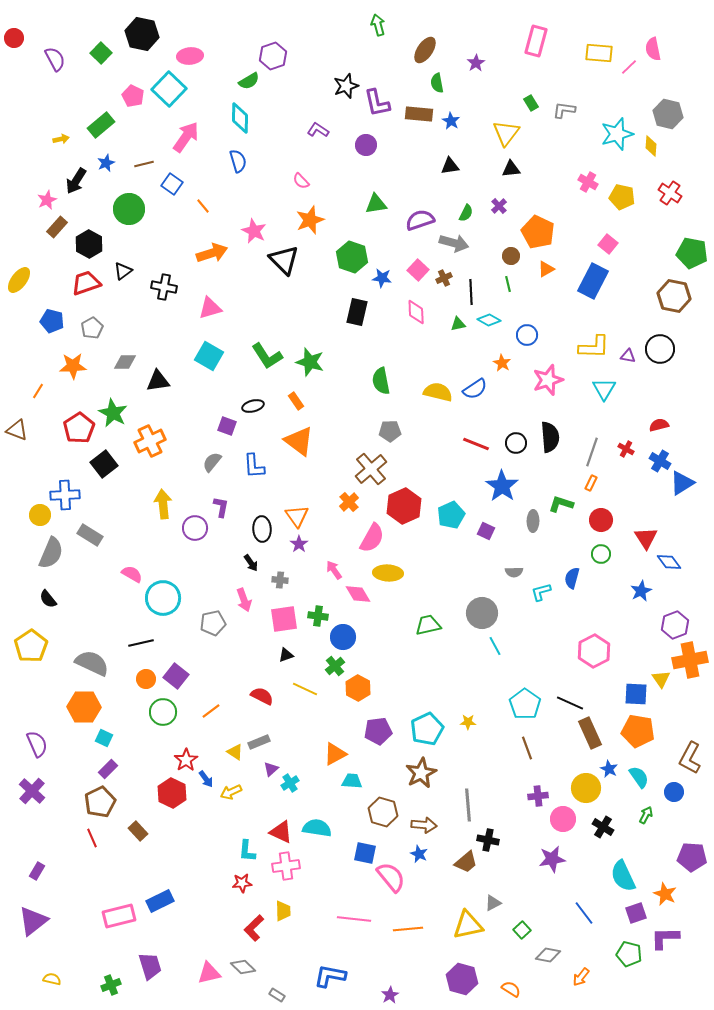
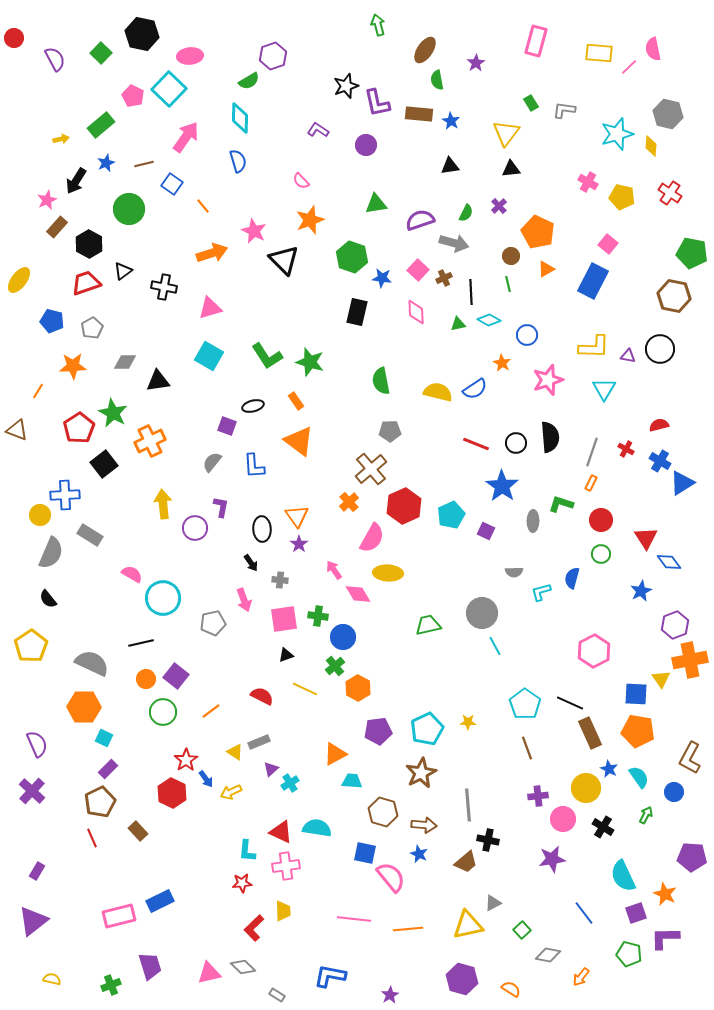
green semicircle at (437, 83): moved 3 px up
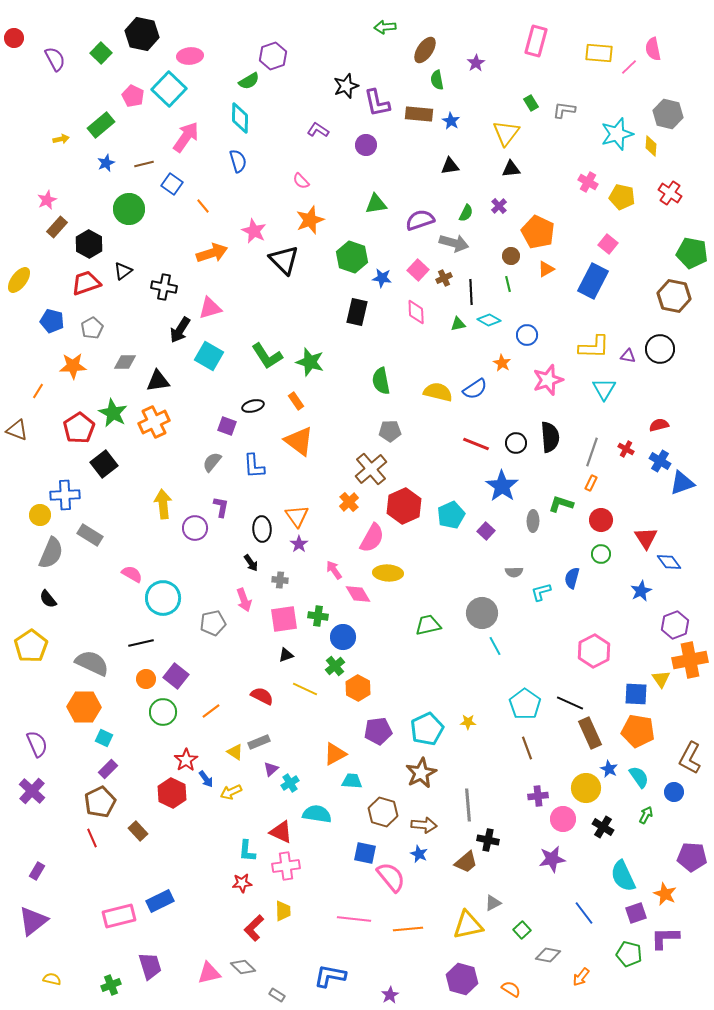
green arrow at (378, 25): moved 7 px right, 2 px down; rotated 80 degrees counterclockwise
black arrow at (76, 181): moved 104 px right, 149 px down
orange cross at (150, 441): moved 4 px right, 19 px up
blue triangle at (682, 483): rotated 12 degrees clockwise
purple square at (486, 531): rotated 18 degrees clockwise
cyan semicircle at (317, 828): moved 14 px up
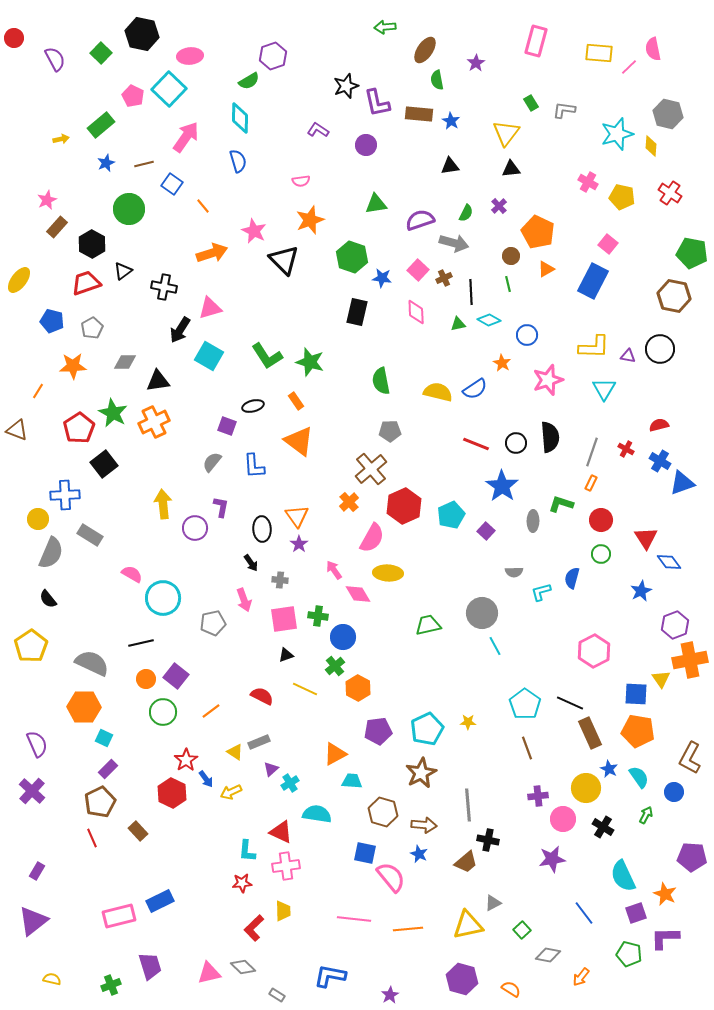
pink semicircle at (301, 181): rotated 54 degrees counterclockwise
black hexagon at (89, 244): moved 3 px right
yellow circle at (40, 515): moved 2 px left, 4 px down
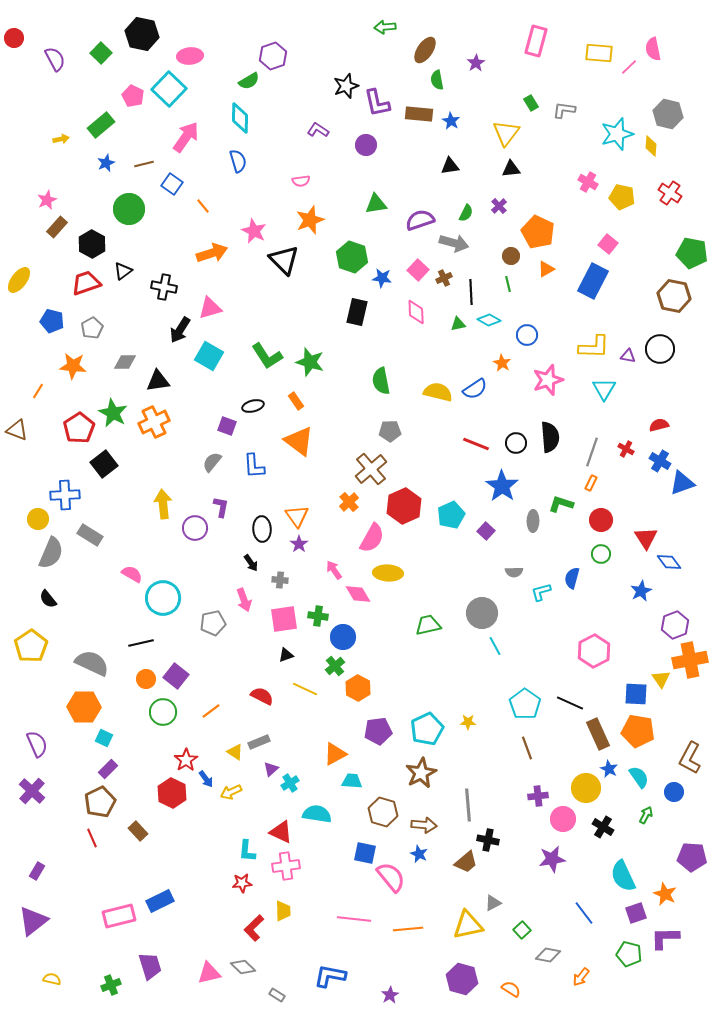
orange star at (73, 366): rotated 8 degrees clockwise
brown rectangle at (590, 733): moved 8 px right, 1 px down
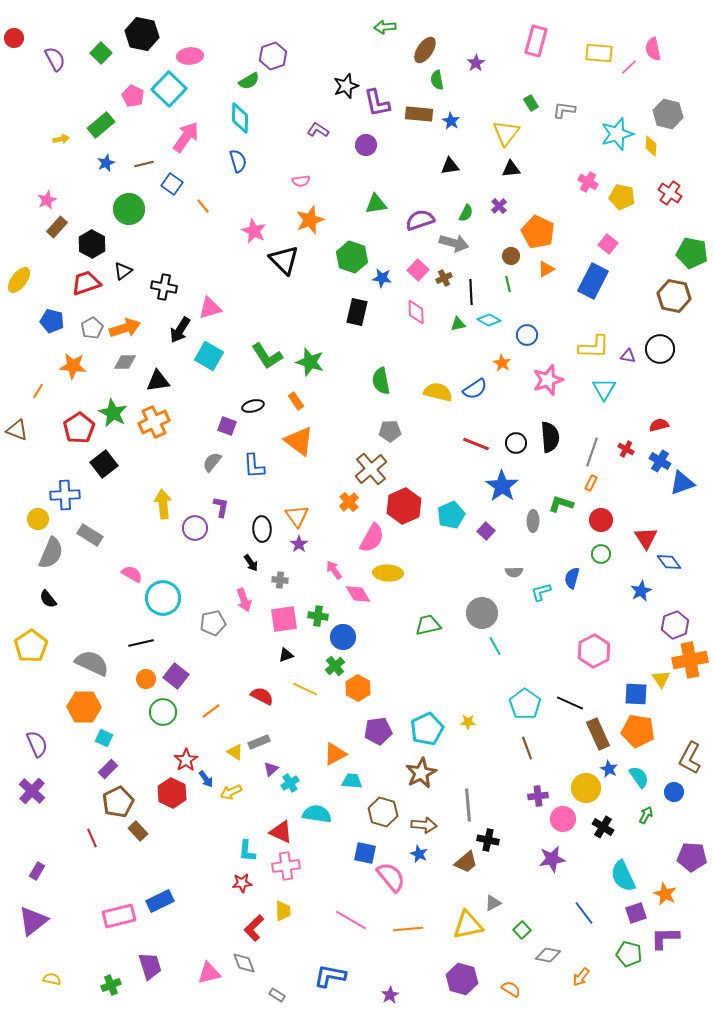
orange arrow at (212, 253): moved 87 px left, 75 px down
brown pentagon at (100, 802): moved 18 px right
pink line at (354, 919): moved 3 px left, 1 px down; rotated 24 degrees clockwise
gray diamond at (243, 967): moved 1 px right, 4 px up; rotated 25 degrees clockwise
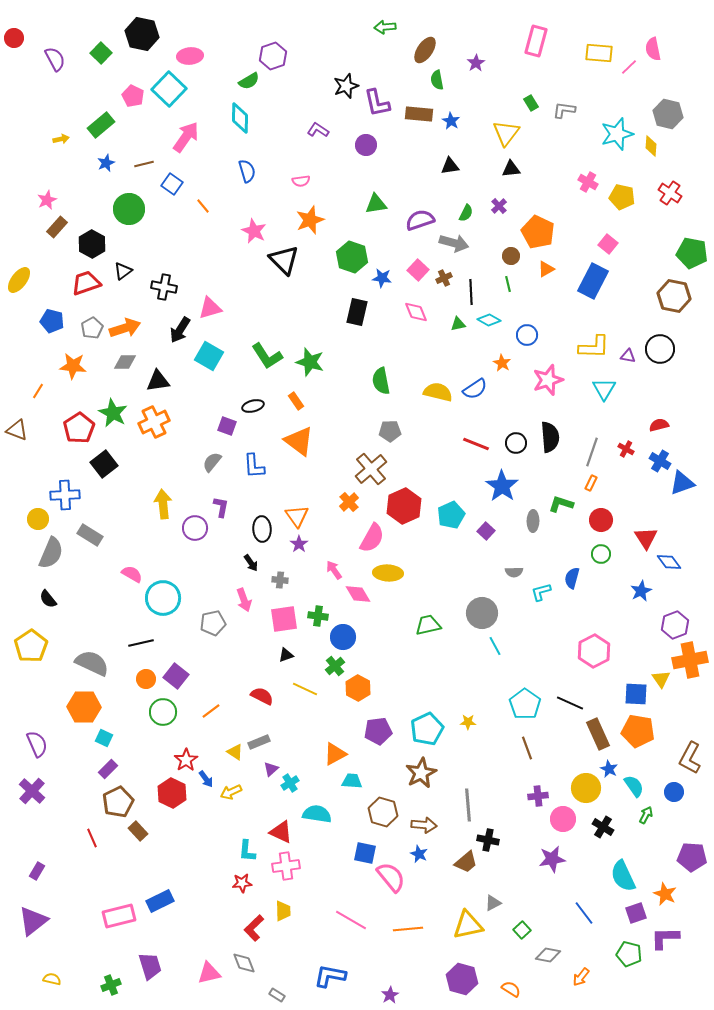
blue semicircle at (238, 161): moved 9 px right, 10 px down
pink diamond at (416, 312): rotated 20 degrees counterclockwise
cyan semicircle at (639, 777): moved 5 px left, 9 px down
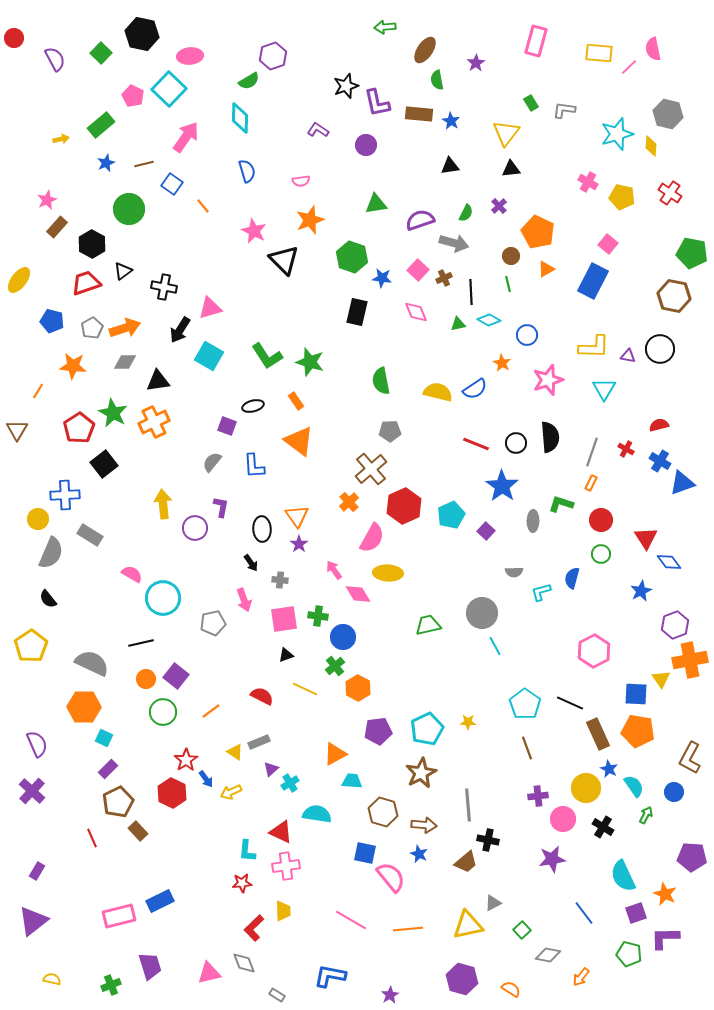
brown triangle at (17, 430): rotated 40 degrees clockwise
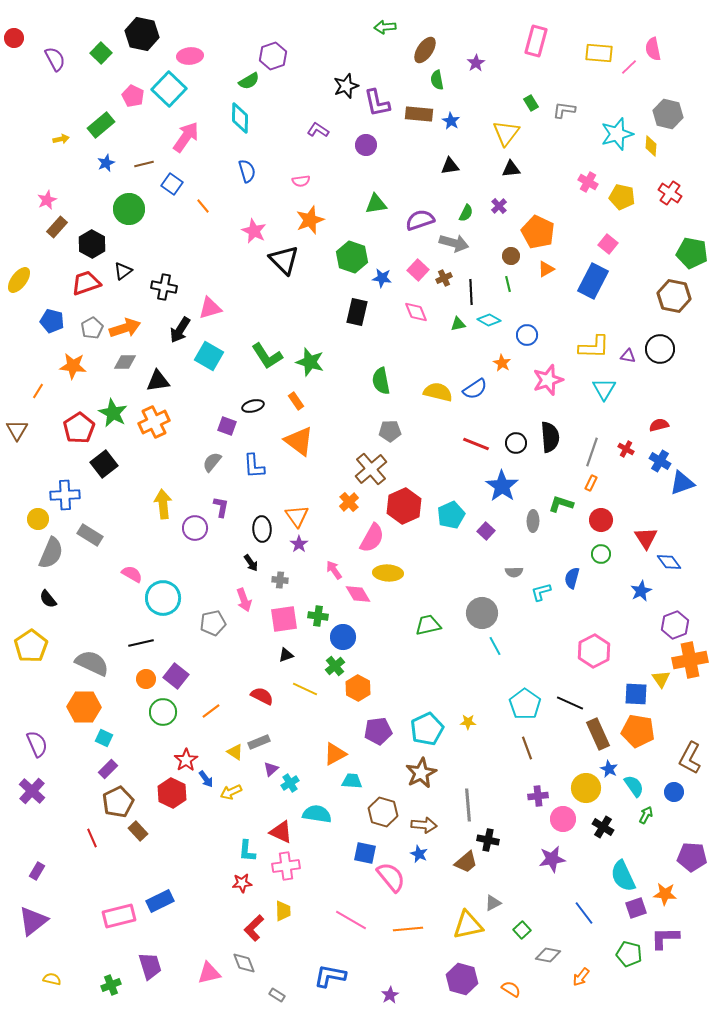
orange star at (665, 894): rotated 20 degrees counterclockwise
purple square at (636, 913): moved 5 px up
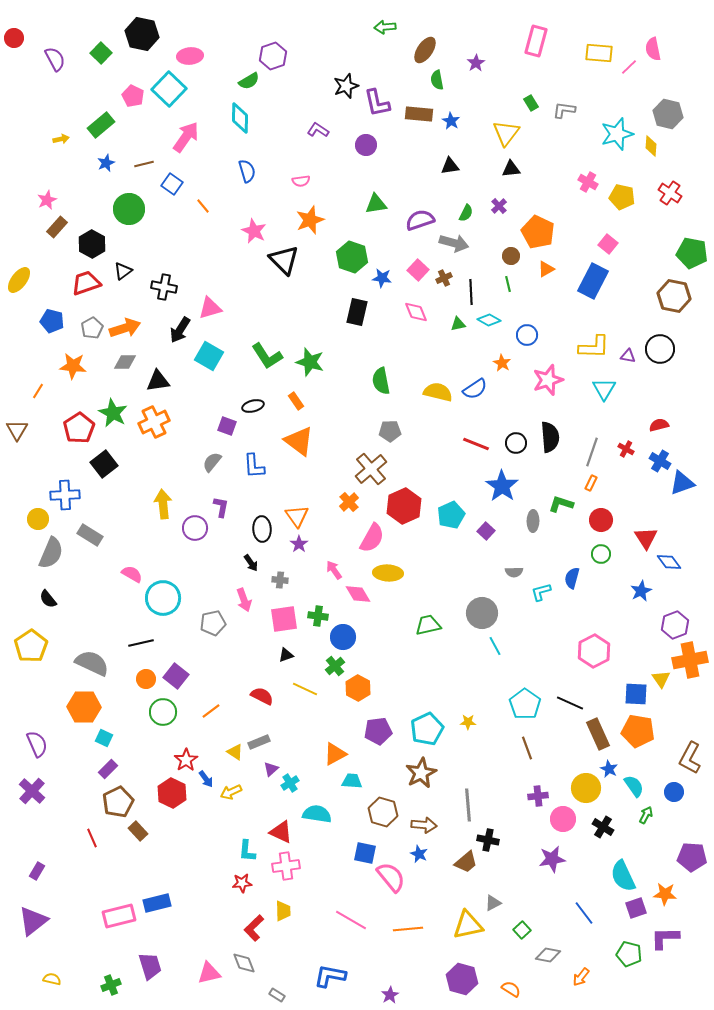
blue rectangle at (160, 901): moved 3 px left, 2 px down; rotated 12 degrees clockwise
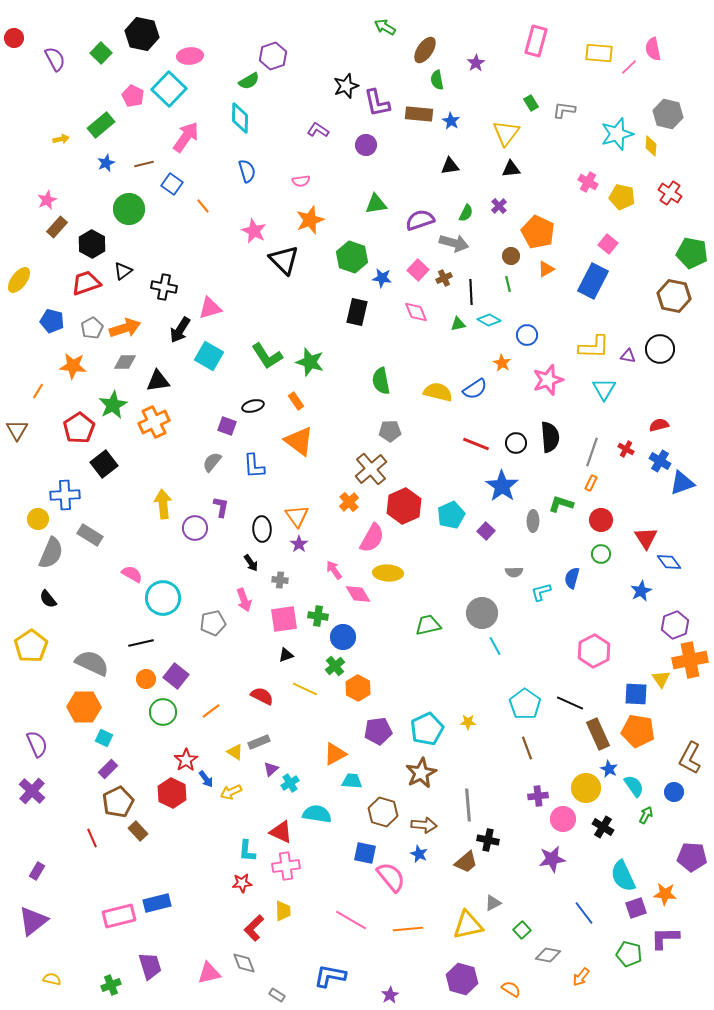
green arrow at (385, 27): rotated 35 degrees clockwise
green star at (113, 413): moved 8 px up; rotated 16 degrees clockwise
